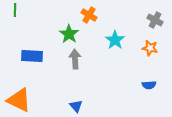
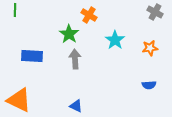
gray cross: moved 8 px up
orange star: rotated 21 degrees counterclockwise
blue triangle: rotated 24 degrees counterclockwise
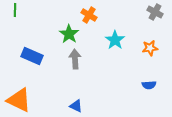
blue rectangle: rotated 20 degrees clockwise
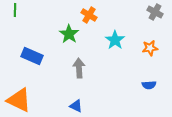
gray arrow: moved 4 px right, 9 px down
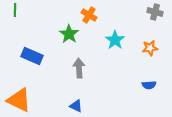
gray cross: rotated 14 degrees counterclockwise
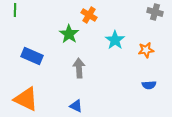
orange star: moved 4 px left, 2 px down
orange triangle: moved 7 px right, 1 px up
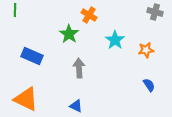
blue semicircle: rotated 120 degrees counterclockwise
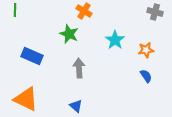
orange cross: moved 5 px left, 4 px up
green star: rotated 12 degrees counterclockwise
blue semicircle: moved 3 px left, 9 px up
blue triangle: rotated 16 degrees clockwise
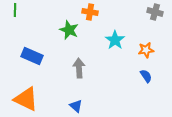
orange cross: moved 6 px right, 1 px down; rotated 21 degrees counterclockwise
green star: moved 4 px up
